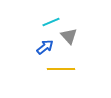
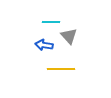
cyan line: rotated 24 degrees clockwise
blue arrow: moved 1 px left, 2 px up; rotated 132 degrees counterclockwise
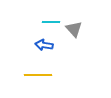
gray triangle: moved 5 px right, 7 px up
yellow line: moved 23 px left, 6 px down
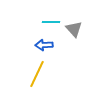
blue arrow: rotated 12 degrees counterclockwise
yellow line: moved 1 px left, 1 px up; rotated 64 degrees counterclockwise
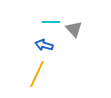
blue arrow: rotated 18 degrees clockwise
